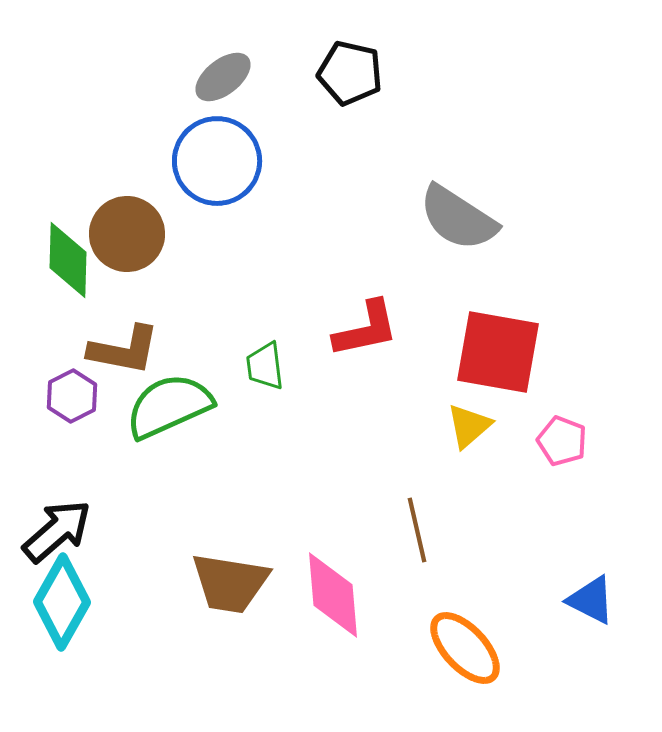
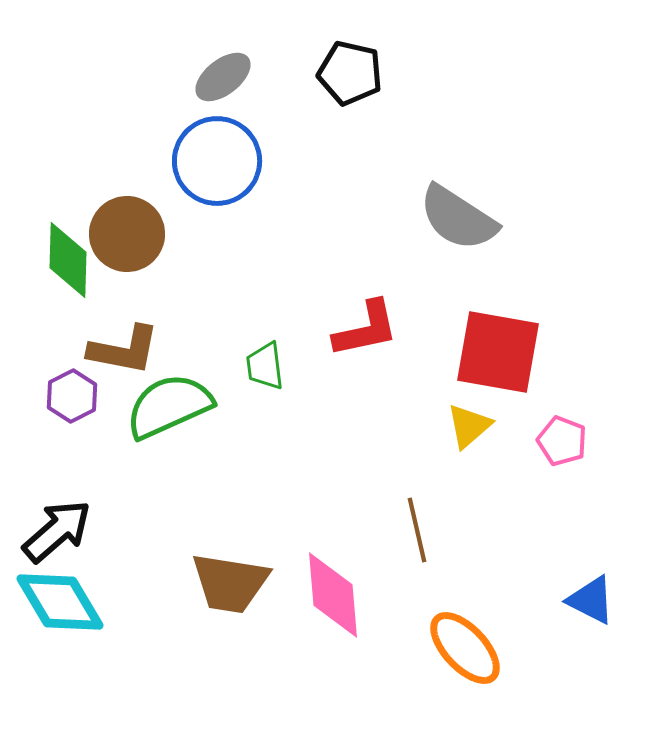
cyan diamond: moved 2 px left; rotated 60 degrees counterclockwise
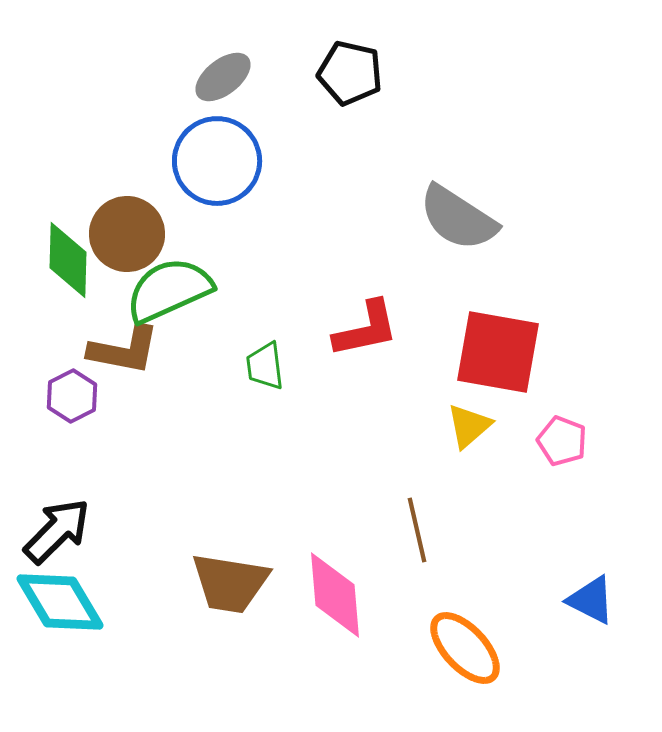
green semicircle: moved 116 px up
black arrow: rotated 4 degrees counterclockwise
pink diamond: moved 2 px right
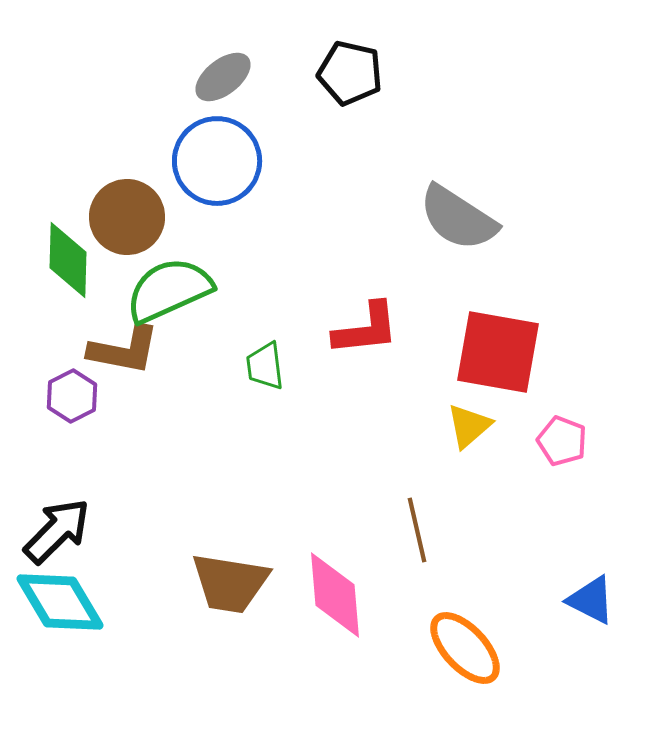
brown circle: moved 17 px up
red L-shape: rotated 6 degrees clockwise
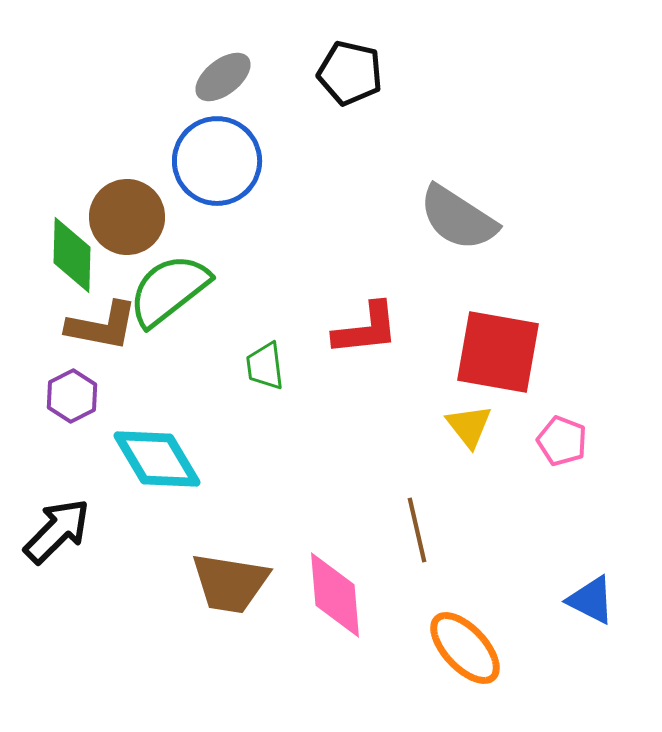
green diamond: moved 4 px right, 5 px up
green semicircle: rotated 14 degrees counterclockwise
brown L-shape: moved 22 px left, 24 px up
yellow triangle: rotated 27 degrees counterclockwise
cyan diamond: moved 97 px right, 143 px up
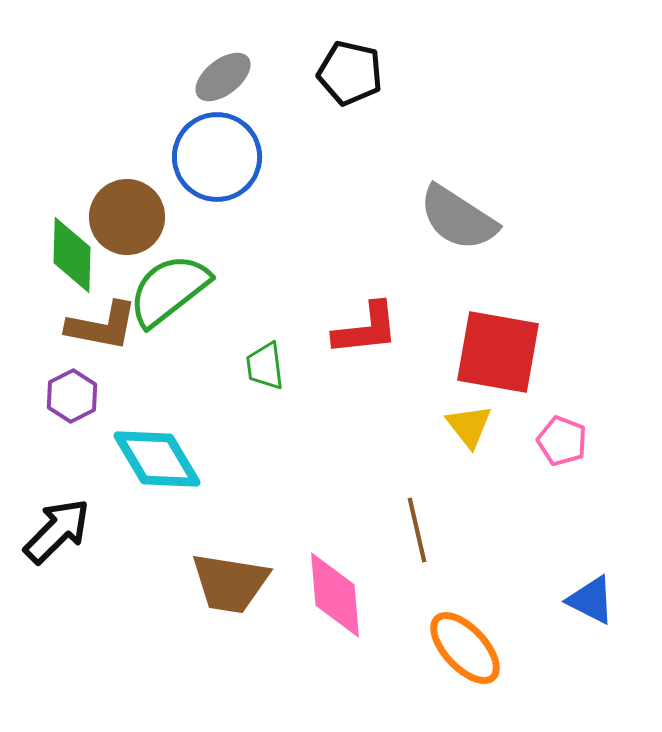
blue circle: moved 4 px up
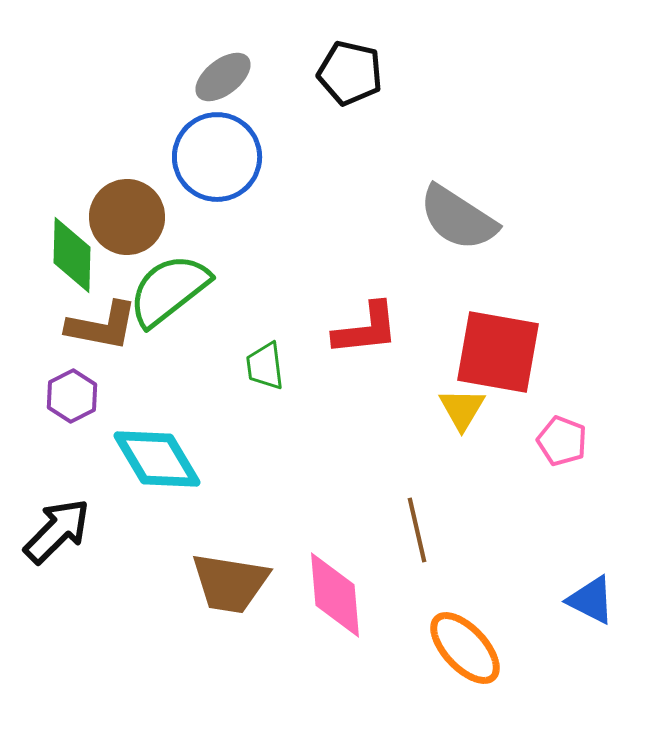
yellow triangle: moved 7 px left, 17 px up; rotated 9 degrees clockwise
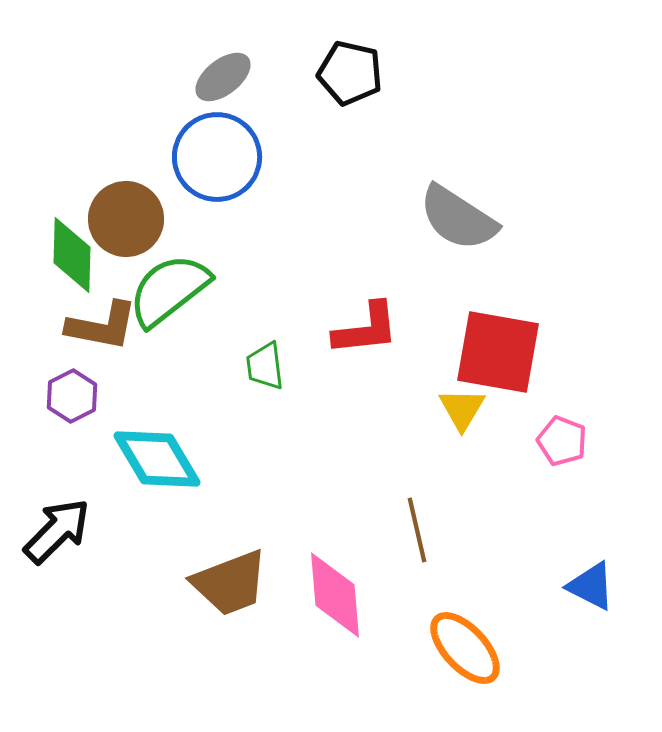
brown circle: moved 1 px left, 2 px down
brown trapezoid: rotated 30 degrees counterclockwise
blue triangle: moved 14 px up
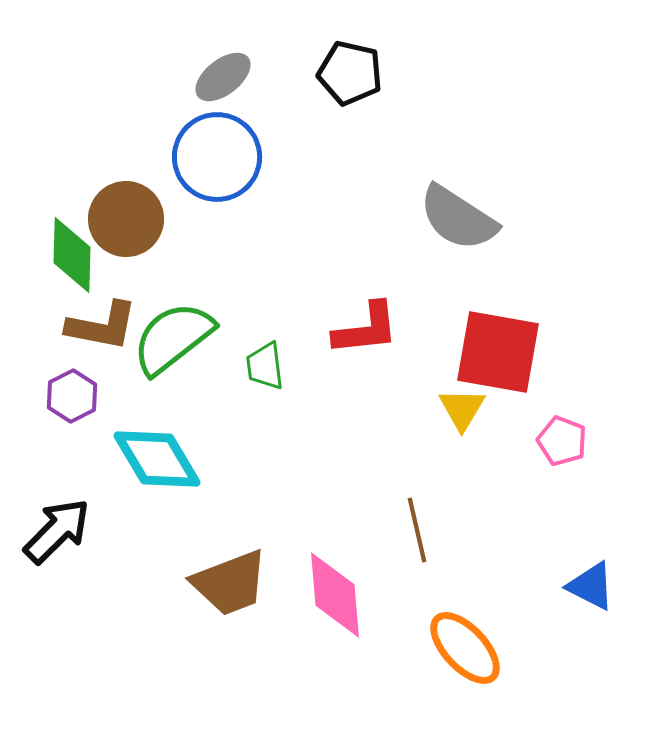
green semicircle: moved 4 px right, 48 px down
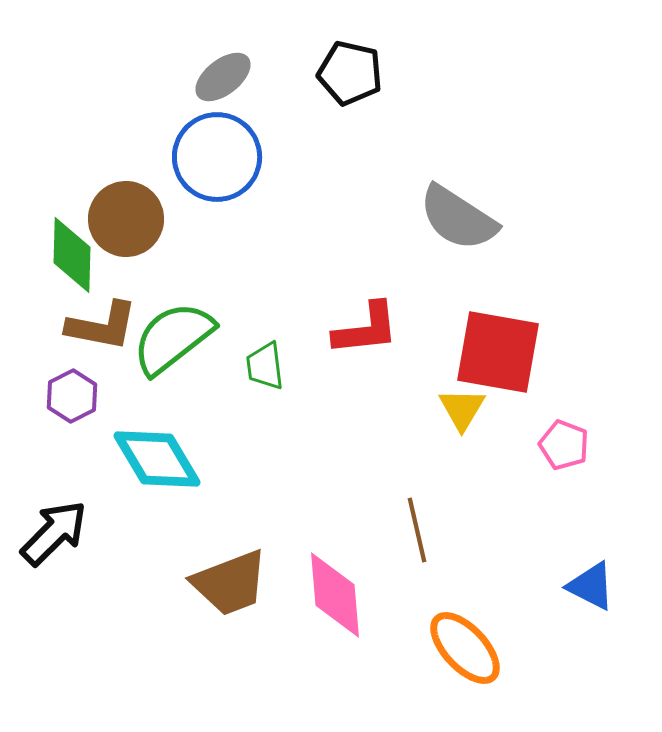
pink pentagon: moved 2 px right, 4 px down
black arrow: moved 3 px left, 2 px down
